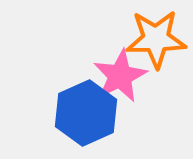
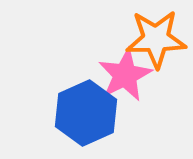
pink star: moved 5 px right, 1 px up
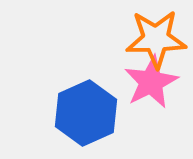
pink star: moved 26 px right, 7 px down
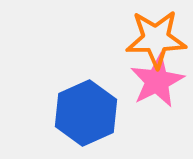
pink star: moved 6 px right, 1 px up
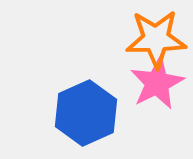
pink star: moved 2 px down
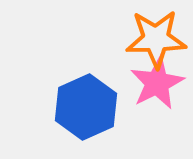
blue hexagon: moved 6 px up
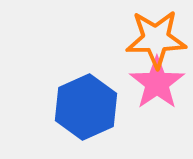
pink star: rotated 8 degrees counterclockwise
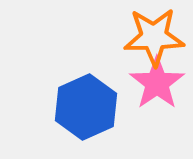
orange star: moved 2 px left, 2 px up
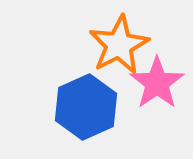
orange star: moved 35 px left, 8 px down; rotated 26 degrees counterclockwise
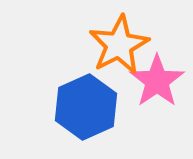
pink star: moved 2 px up
